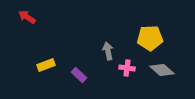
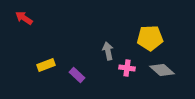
red arrow: moved 3 px left, 1 px down
purple rectangle: moved 2 px left
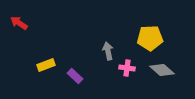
red arrow: moved 5 px left, 5 px down
purple rectangle: moved 2 px left, 1 px down
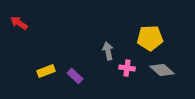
yellow rectangle: moved 6 px down
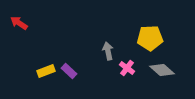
pink cross: rotated 28 degrees clockwise
purple rectangle: moved 6 px left, 5 px up
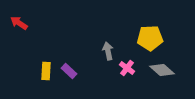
yellow rectangle: rotated 66 degrees counterclockwise
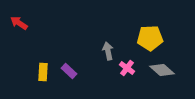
yellow rectangle: moved 3 px left, 1 px down
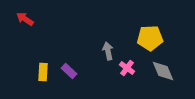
red arrow: moved 6 px right, 4 px up
gray diamond: moved 1 px right, 1 px down; rotated 25 degrees clockwise
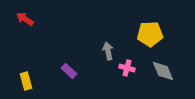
yellow pentagon: moved 4 px up
pink cross: rotated 21 degrees counterclockwise
yellow rectangle: moved 17 px left, 9 px down; rotated 18 degrees counterclockwise
